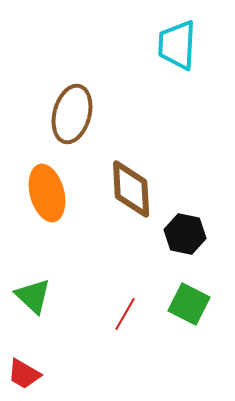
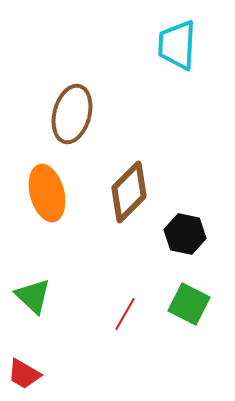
brown diamond: moved 2 px left, 3 px down; rotated 48 degrees clockwise
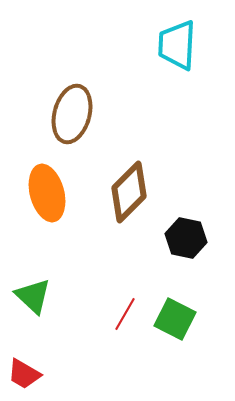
black hexagon: moved 1 px right, 4 px down
green square: moved 14 px left, 15 px down
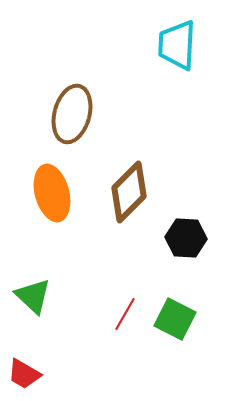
orange ellipse: moved 5 px right
black hexagon: rotated 9 degrees counterclockwise
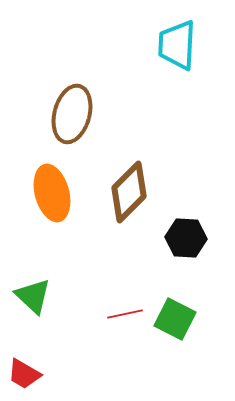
red line: rotated 48 degrees clockwise
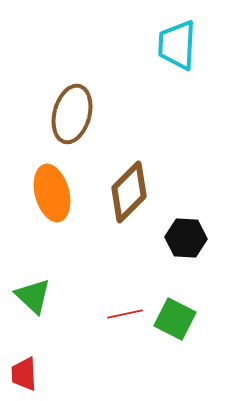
red trapezoid: rotated 57 degrees clockwise
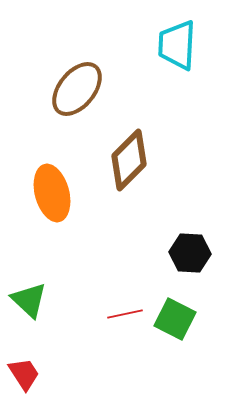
brown ellipse: moved 5 px right, 25 px up; rotated 24 degrees clockwise
brown diamond: moved 32 px up
black hexagon: moved 4 px right, 15 px down
green triangle: moved 4 px left, 4 px down
red trapezoid: rotated 150 degrees clockwise
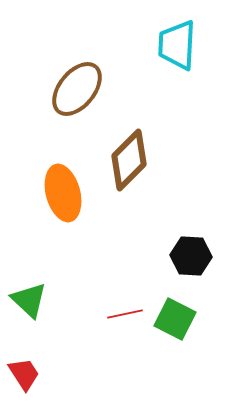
orange ellipse: moved 11 px right
black hexagon: moved 1 px right, 3 px down
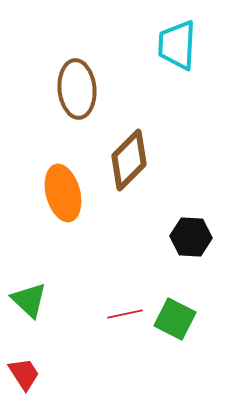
brown ellipse: rotated 44 degrees counterclockwise
black hexagon: moved 19 px up
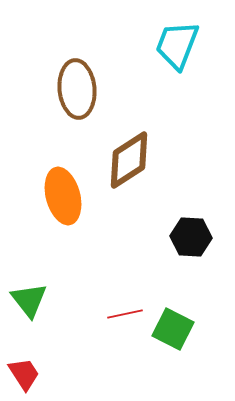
cyan trapezoid: rotated 18 degrees clockwise
brown diamond: rotated 12 degrees clockwise
orange ellipse: moved 3 px down
green triangle: rotated 9 degrees clockwise
green square: moved 2 px left, 10 px down
